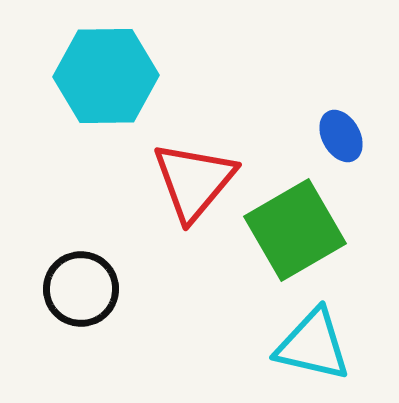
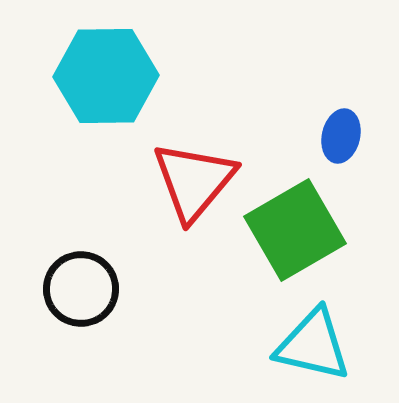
blue ellipse: rotated 42 degrees clockwise
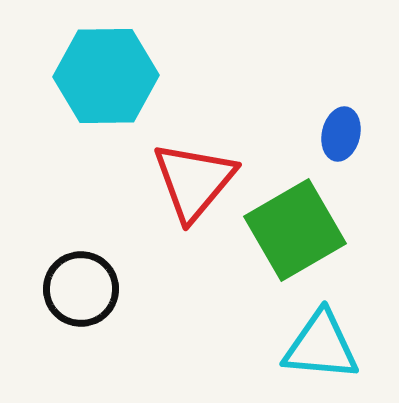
blue ellipse: moved 2 px up
cyan triangle: moved 8 px right, 1 px down; rotated 8 degrees counterclockwise
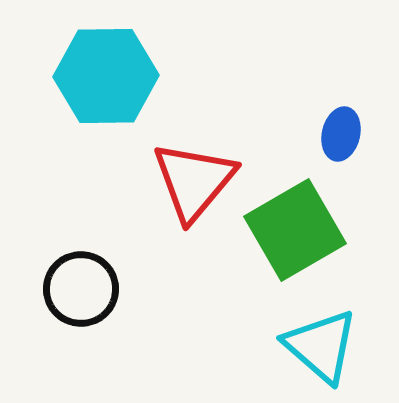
cyan triangle: rotated 36 degrees clockwise
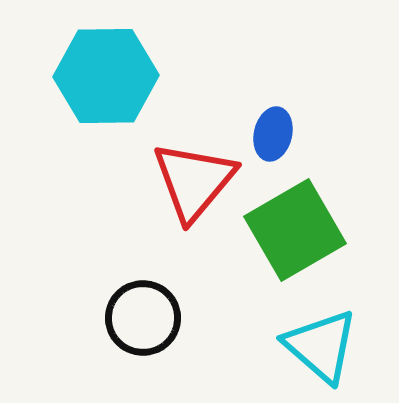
blue ellipse: moved 68 px left
black circle: moved 62 px right, 29 px down
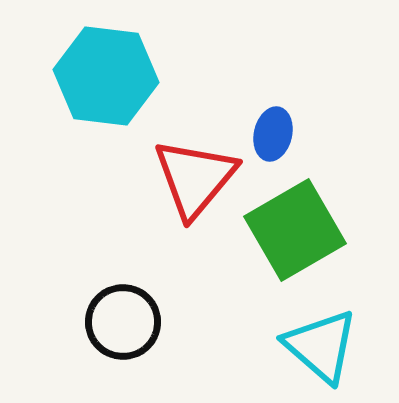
cyan hexagon: rotated 8 degrees clockwise
red triangle: moved 1 px right, 3 px up
black circle: moved 20 px left, 4 px down
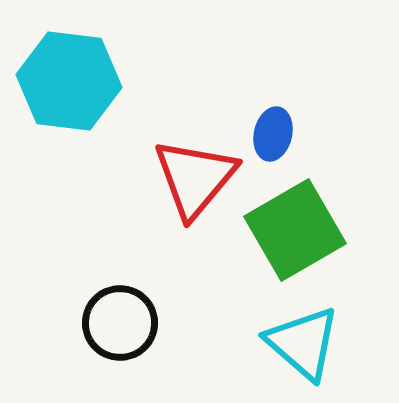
cyan hexagon: moved 37 px left, 5 px down
black circle: moved 3 px left, 1 px down
cyan triangle: moved 18 px left, 3 px up
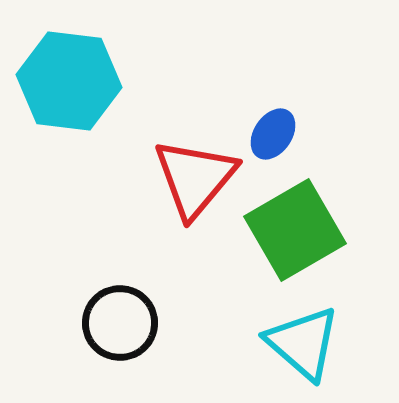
blue ellipse: rotated 21 degrees clockwise
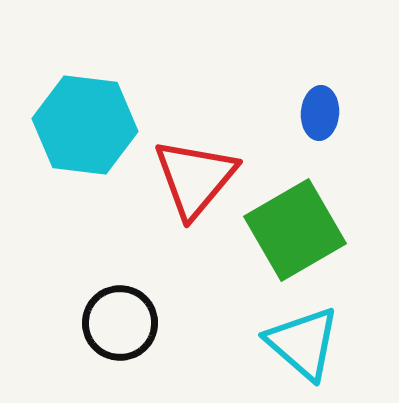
cyan hexagon: moved 16 px right, 44 px down
blue ellipse: moved 47 px right, 21 px up; rotated 30 degrees counterclockwise
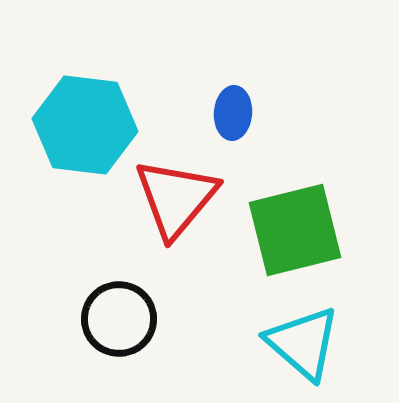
blue ellipse: moved 87 px left
red triangle: moved 19 px left, 20 px down
green square: rotated 16 degrees clockwise
black circle: moved 1 px left, 4 px up
